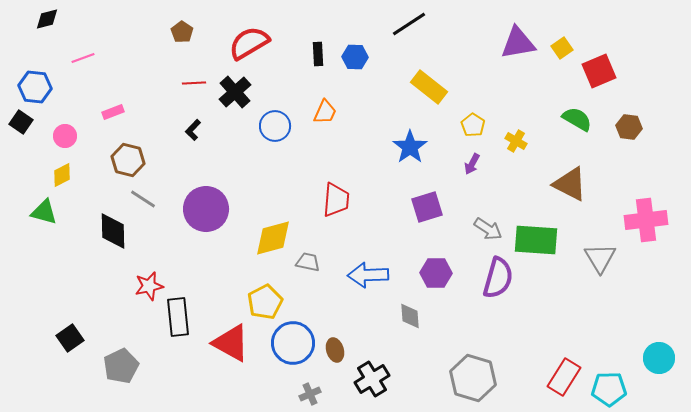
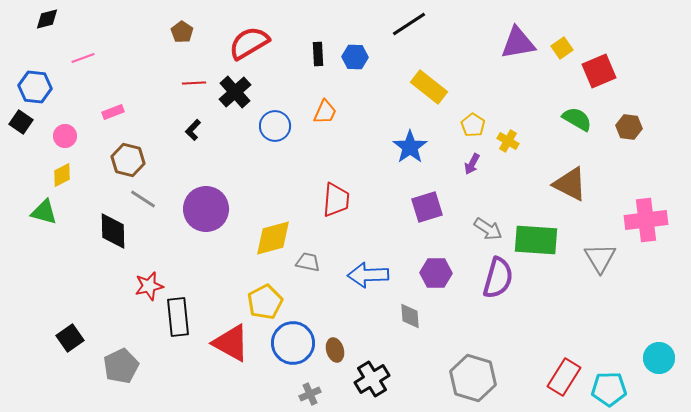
yellow cross at (516, 141): moved 8 px left
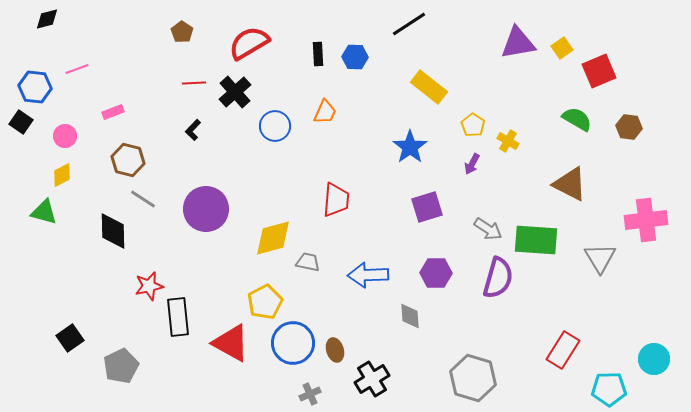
pink line at (83, 58): moved 6 px left, 11 px down
cyan circle at (659, 358): moved 5 px left, 1 px down
red rectangle at (564, 377): moved 1 px left, 27 px up
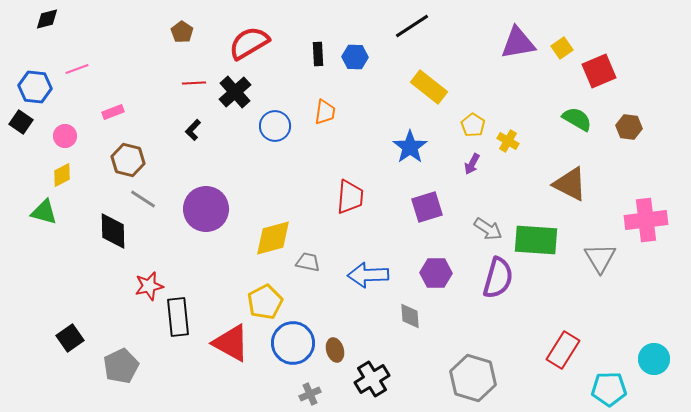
black line at (409, 24): moved 3 px right, 2 px down
orange trapezoid at (325, 112): rotated 16 degrees counterclockwise
red trapezoid at (336, 200): moved 14 px right, 3 px up
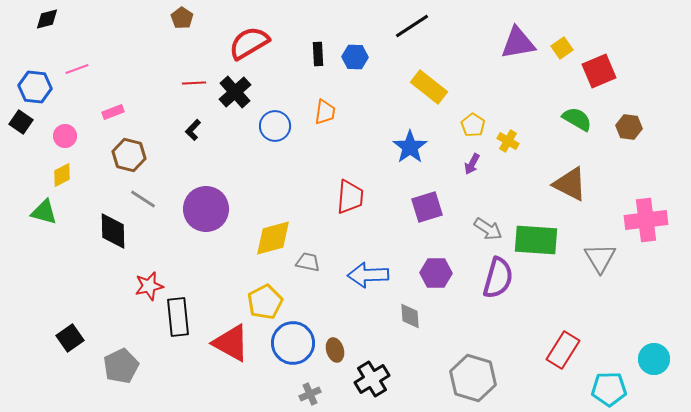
brown pentagon at (182, 32): moved 14 px up
brown hexagon at (128, 160): moved 1 px right, 5 px up
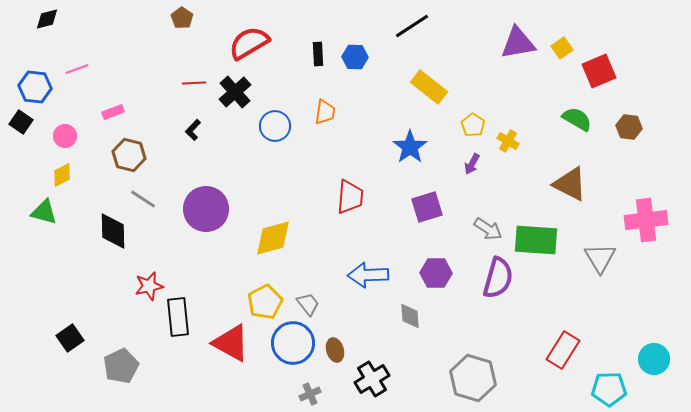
gray trapezoid at (308, 262): moved 42 px down; rotated 40 degrees clockwise
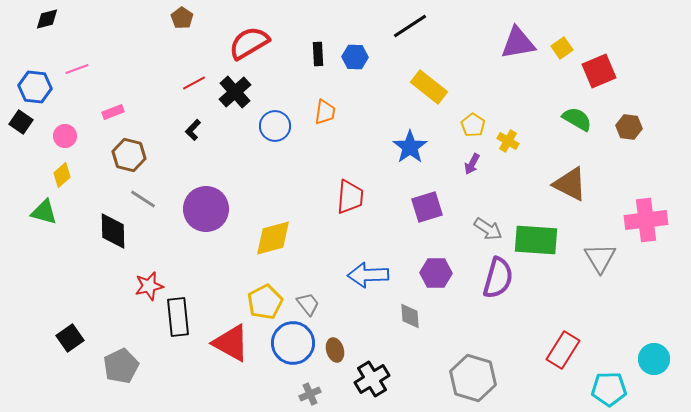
black line at (412, 26): moved 2 px left
red line at (194, 83): rotated 25 degrees counterclockwise
yellow diamond at (62, 175): rotated 15 degrees counterclockwise
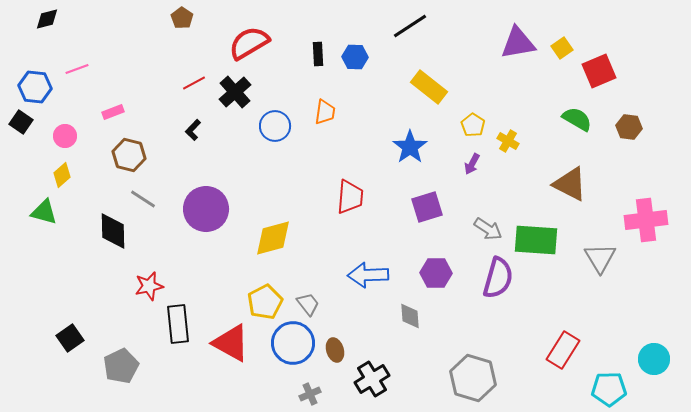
black rectangle at (178, 317): moved 7 px down
